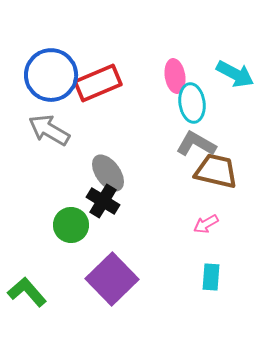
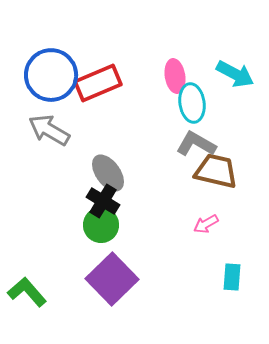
green circle: moved 30 px right
cyan rectangle: moved 21 px right
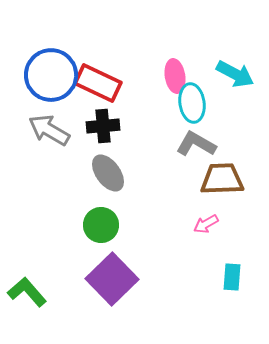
red rectangle: rotated 48 degrees clockwise
brown trapezoid: moved 6 px right, 8 px down; rotated 15 degrees counterclockwise
black cross: moved 75 px up; rotated 36 degrees counterclockwise
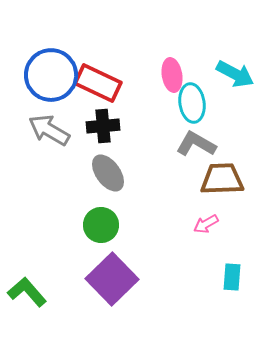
pink ellipse: moved 3 px left, 1 px up
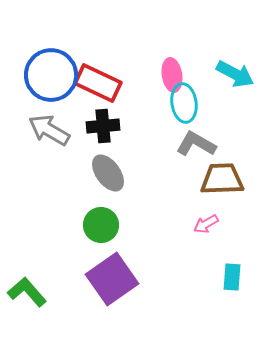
cyan ellipse: moved 8 px left
purple square: rotated 9 degrees clockwise
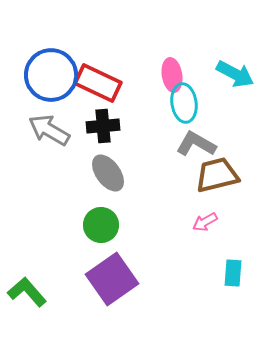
brown trapezoid: moved 5 px left, 4 px up; rotated 12 degrees counterclockwise
pink arrow: moved 1 px left, 2 px up
cyan rectangle: moved 1 px right, 4 px up
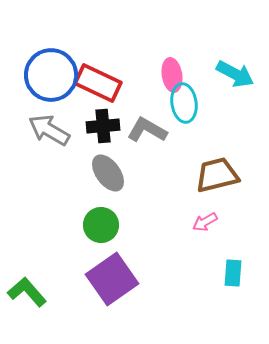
gray L-shape: moved 49 px left, 14 px up
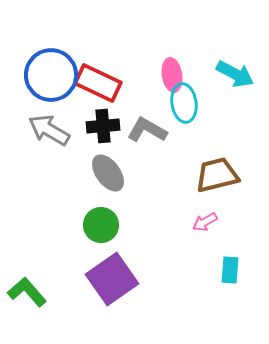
cyan rectangle: moved 3 px left, 3 px up
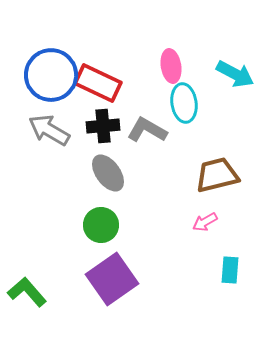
pink ellipse: moved 1 px left, 9 px up
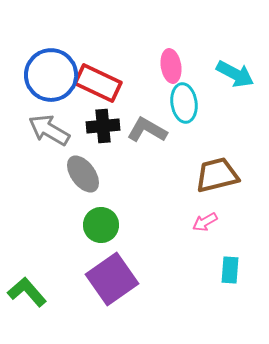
gray ellipse: moved 25 px left, 1 px down
